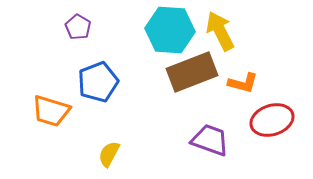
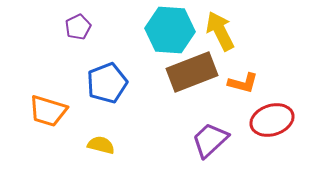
purple pentagon: rotated 15 degrees clockwise
blue pentagon: moved 9 px right, 1 px down
orange trapezoid: moved 3 px left
purple trapezoid: rotated 63 degrees counterclockwise
yellow semicircle: moved 8 px left, 9 px up; rotated 76 degrees clockwise
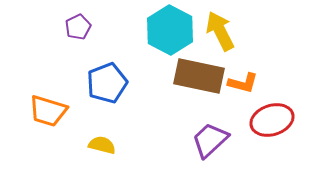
cyan hexagon: rotated 24 degrees clockwise
brown rectangle: moved 7 px right, 4 px down; rotated 33 degrees clockwise
yellow semicircle: moved 1 px right
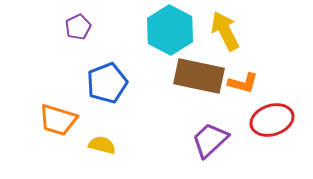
yellow arrow: moved 5 px right
orange trapezoid: moved 10 px right, 9 px down
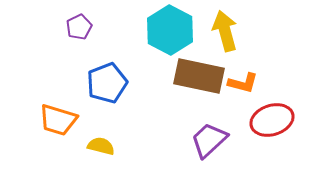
purple pentagon: moved 1 px right
yellow arrow: rotated 12 degrees clockwise
purple trapezoid: moved 1 px left
yellow semicircle: moved 1 px left, 1 px down
